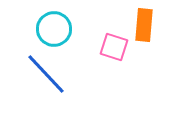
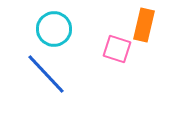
orange rectangle: rotated 8 degrees clockwise
pink square: moved 3 px right, 2 px down
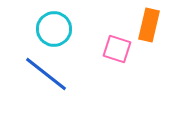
orange rectangle: moved 5 px right
blue line: rotated 9 degrees counterclockwise
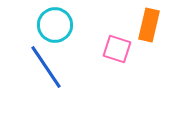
cyan circle: moved 1 px right, 4 px up
blue line: moved 7 px up; rotated 18 degrees clockwise
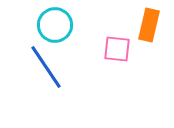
pink square: rotated 12 degrees counterclockwise
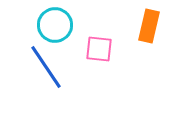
orange rectangle: moved 1 px down
pink square: moved 18 px left
